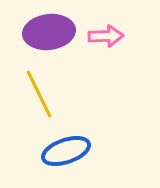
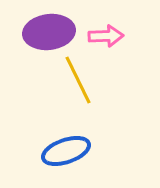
yellow line: moved 39 px right, 14 px up
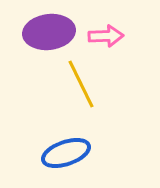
yellow line: moved 3 px right, 4 px down
blue ellipse: moved 2 px down
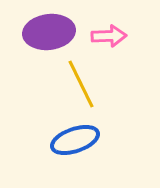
pink arrow: moved 3 px right
blue ellipse: moved 9 px right, 13 px up
